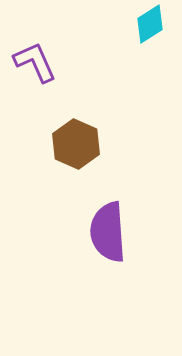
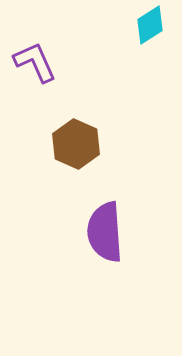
cyan diamond: moved 1 px down
purple semicircle: moved 3 px left
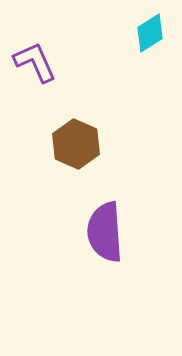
cyan diamond: moved 8 px down
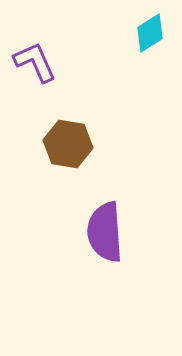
brown hexagon: moved 8 px left; rotated 15 degrees counterclockwise
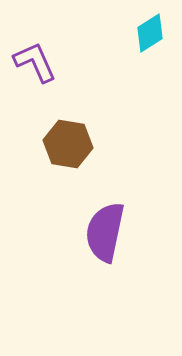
purple semicircle: rotated 16 degrees clockwise
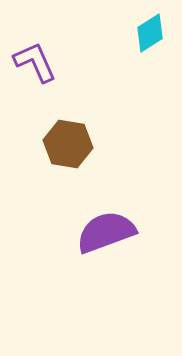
purple semicircle: moved 1 px right; rotated 58 degrees clockwise
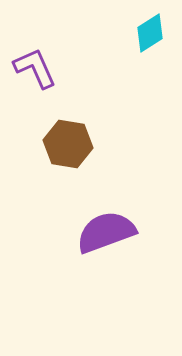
purple L-shape: moved 6 px down
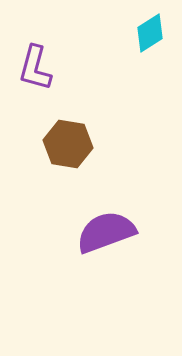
purple L-shape: rotated 141 degrees counterclockwise
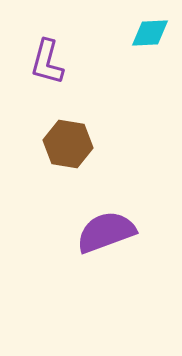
cyan diamond: rotated 30 degrees clockwise
purple L-shape: moved 12 px right, 6 px up
